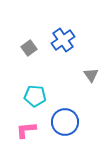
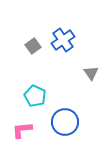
gray square: moved 4 px right, 2 px up
gray triangle: moved 2 px up
cyan pentagon: rotated 20 degrees clockwise
pink L-shape: moved 4 px left
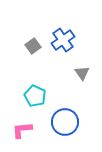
gray triangle: moved 9 px left
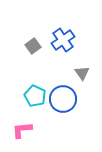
blue circle: moved 2 px left, 23 px up
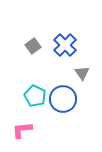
blue cross: moved 2 px right, 5 px down; rotated 10 degrees counterclockwise
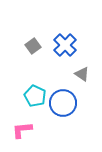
gray triangle: moved 1 px down; rotated 21 degrees counterclockwise
blue circle: moved 4 px down
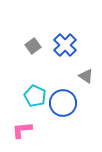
gray triangle: moved 4 px right, 2 px down
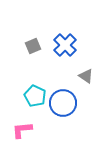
gray square: rotated 14 degrees clockwise
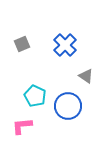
gray square: moved 11 px left, 2 px up
blue circle: moved 5 px right, 3 px down
pink L-shape: moved 4 px up
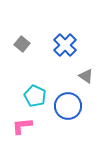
gray square: rotated 28 degrees counterclockwise
